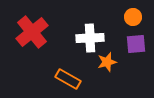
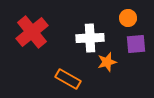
orange circle: moved 5 px left, 1 px down
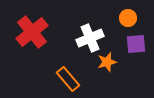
white cross: rotated 20 degrees counterclockwise
orange rectangle: rotated 20 degrees clockwise
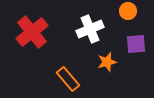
orange circle: moved 7 px up
white cross: moved 9 px up
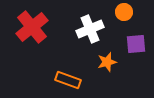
orange circle: moved 4 px left, 1 px down
red cross: moved 5 px up
orange rectangle: moved 1 px down; rotated 30 degrees counterclockwise
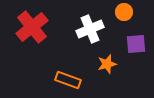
orange star: moved 2 px down
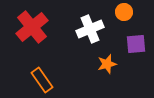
orange rectangle: moved 26 px left; rotated 35 degrees clockwise
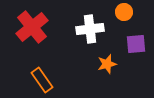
white cross: rotated 16 degrees clockwise
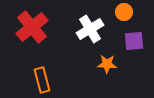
white cross: rotated 24 degrees counterclockwise
purple square: moved 2 px left, 3 px up
orange star: rotated 18 degrees clockwise
orange rectangle: rotated 20 degrees clockwise
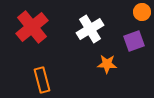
orange circle: moved 18 px right
purple square: rotated 15 degrees counterclockwise
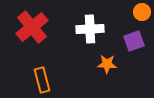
white cross: rotated 28 degrees clockwise
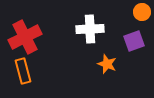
red cross: moved 7 px left, 10 px down; rotated 12 degrees clockwise
orange star: rotated 18 degrees clockwise
orange rectangle: moved 19 px left, 9 px up
